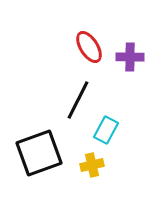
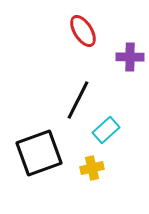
red ellipse: moved 6 px left, 16 px up
cyan rectangle: rotated 20 degrees clockwise
yellow cross: moved 3 px down
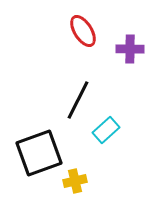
purple cross: moved 8 px up
yellow cross: moved 17 px left, 13 px down
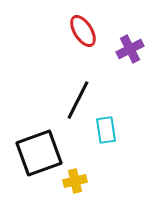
purple cross: rotated 28 degrees counterclockwise
cyan rectangle: rotated 56 degrees counterclockwise
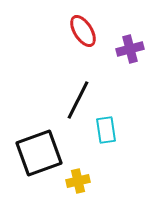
purple cross: rotated 12 degrees clockwise
yellow cross: moved 3 px right
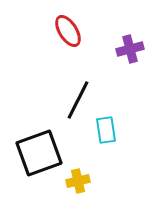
red ellipse: moved 15 px left
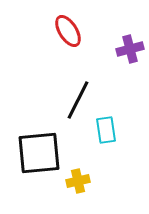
black square: rotated 15 degrees clockwise
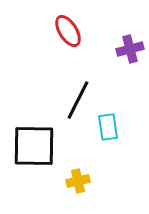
cyan rectangle: moved 2 px right, 3 px up
black square: moved 5 px left, 7 px up; rotated 6 degrees clockwise
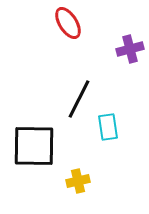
red ellipse: moved 8 px up
black line: moved 1 px right, 1 px up
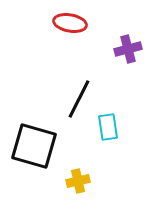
red ellipse: moved 2 px right; rotated 48 degrees counterclockwise
purple cross: moved 2 px left
black square: rotated 15 degrees clockwise
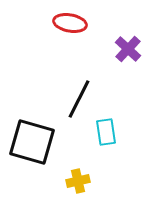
purple cross: rotated 32 degrees counterclockwise
cyan rectangle: moved 2 px left, 5 px down
black square: moved 2 px left, 4 px up
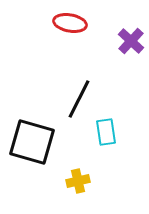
purple cross: moved 3 px right, 8 px up
